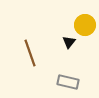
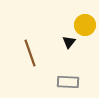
gray rectangle: rotated 10 degrees counterclockwise
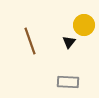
yellow circle: moved 1 px left
brown line: moved 12 px up
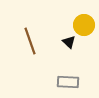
black triangle: rotated 24 degrees counterclockwise
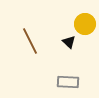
yellow circle: moved 1 px right, 1 px up
brown line: rotated 8 degrees counterclockwise
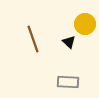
brown line: moved 3 px right, 2 px up; rotated 8 degrees clockwise
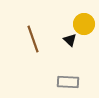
yellow circle: moved 1 px left
black triangle: moved 1 px right, 2 px up
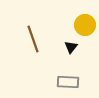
yellow circle: moved 1 px right, 1 px down
black triangle: moved 1 px right, 7 px down; rotated 24 degrees clockwise
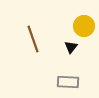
yellow circle: moved 1 px left, 1 px down
